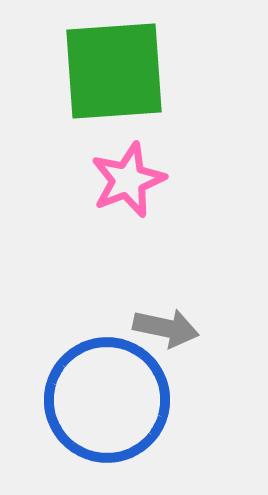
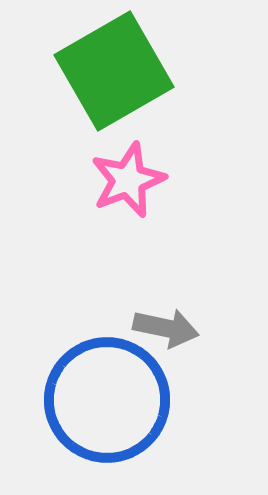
green square: rotated 26 degrees counterclockwise
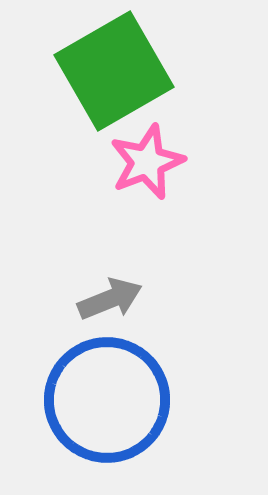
pink star: moved 19 px right, 18 px up
gray arrow: moved 56 px left, 29 px up; rotated 34 degrees counterclockwise
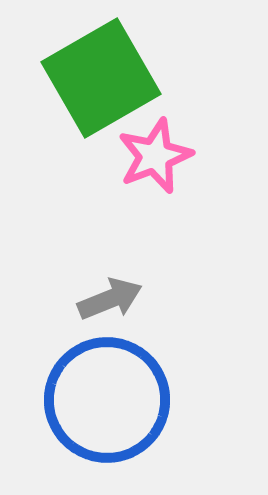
green square: moved 13 px left, 7 px down
pink star: moved 8 px right, 6 px up
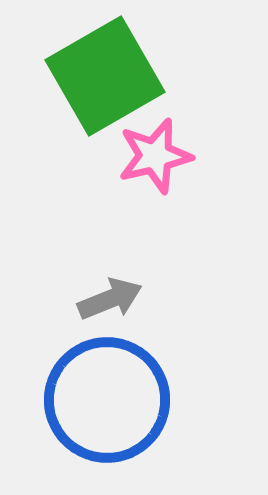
green square: moved 4 px right, 2 px up
pink star: rotated 8 degrees clockwise
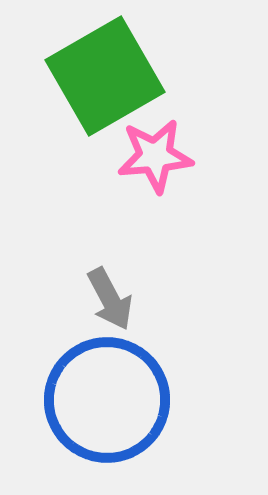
pink star: rotated 8 degrees clockwise
gray arrow: rotated 84 degrees clockwise
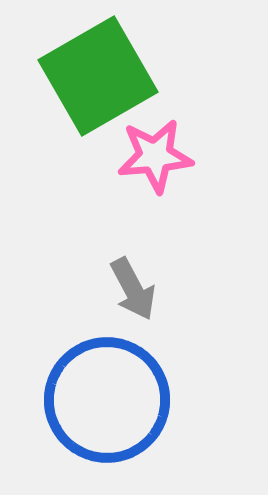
green square: moved 7 px left
gray arrow: moved 23 px right, 10 px up
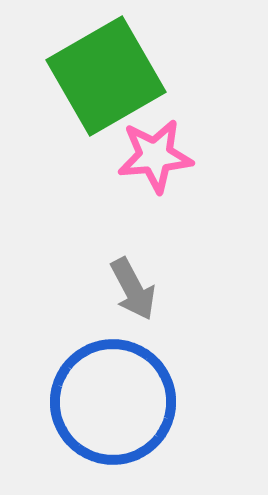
green square: moved 8 px right
blue circle: moved 6 px right, 2 px down
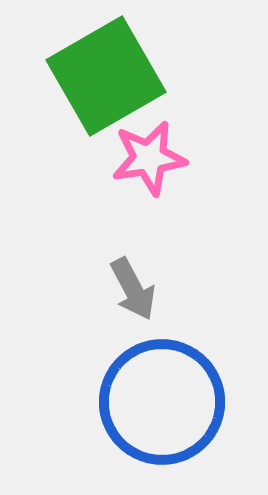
pink star: moved 6 px left, 2 px down; rotated 4 degrees counterclockwise
blue circle: moved 49 px right
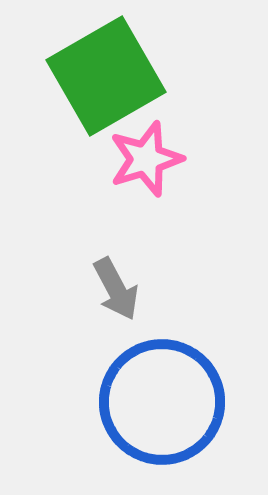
pink star: moved 3 px left, 1 px down; rotated 8 degrees counterclockwise
gray arrow: moved 17 px left
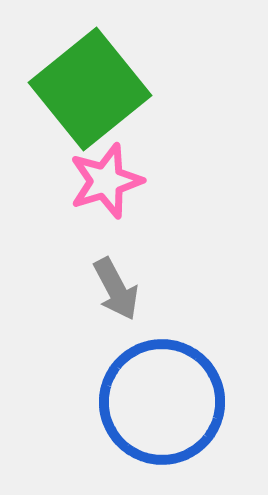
green square: moved 16 px left, 13 px down; rotated 9 degrees counterclockwise
pink star: moved 40 px left, 22 px down
